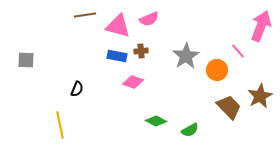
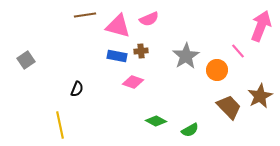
gray square: rotated 36 degrees counterclockwise
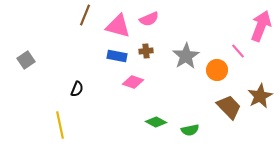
brown line: rotated 60 degrees counterclockwise
brown cross: moved 5 px right
green diamond: moved 1 px down
green semicircle: rotated 18 degrees clockwise
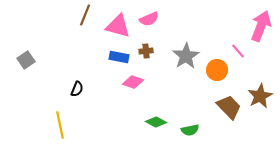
blue rectangle: moved 2 px right, 1 px down
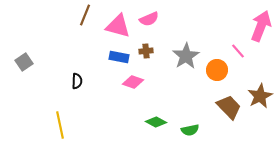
gray square: moved 2 px left, 2 px down
black semicircle: moved 8 px up; rotated 21 degrees counterclockwise
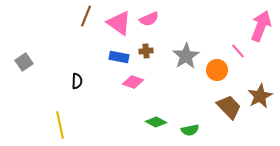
brown line: moved 1 px right, 1 px down
pink triangle: moved 1 px right, 3 px up; rotated 20 degrees clockwise
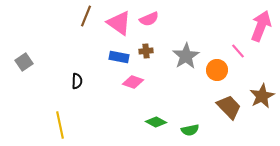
brown star: moved 2 px right
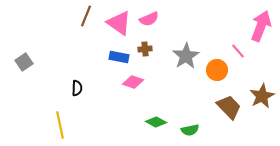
brown cross: moved 1 px left, 2 px up
black semicircle: moved 7 px down
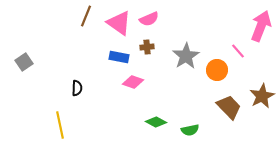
brown cross: moved 2 px right, 2 px up
